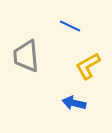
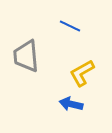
yellow L-shape: moved 6 px left, 7 px down
blue arrow: moved 3 px left, 1 px down
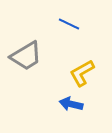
blue line: moved 1 px left, 2 px up
gray trapezoid: rotated 116 degrees counterclockwise
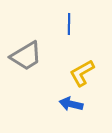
blue line: rotated 65 degrees clockwise
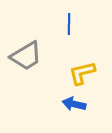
yellow L-shape: rotated 16 degrees clockwise
blue arrow: moved 3 px right
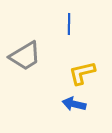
gray trapezoid: moved 1 px left
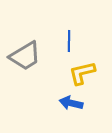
blue line: moved 17 px down
blue arrow: moved 3 px left, 1 px up
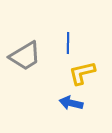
blue line: moved 1 px left, 2 px down
